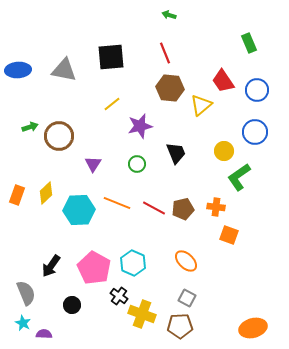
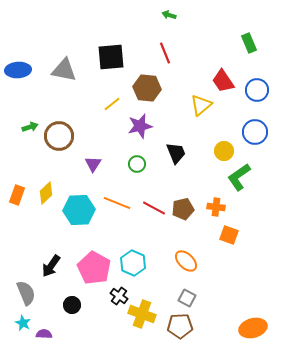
brown hexagon at (170, 88): moved 23 px left
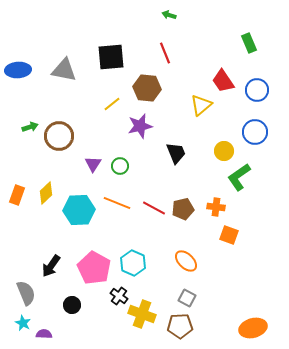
green circle at (137, 164): moved 17 px left, 2 px down
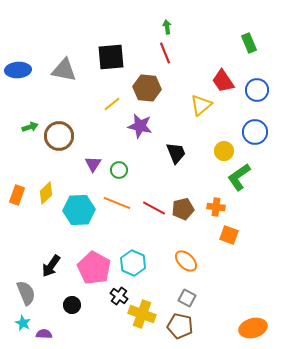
green arrow at (169, 15): moved 2 px left, 12 px down; rotated 64 degrees clockwise
purple star at (140, 126): rotated 25 degrees clockwise
green circle at (120, 166): moved 1 px left, 4 px down
brown pentagon at (180, 326): rotated 15 degrees clockwise
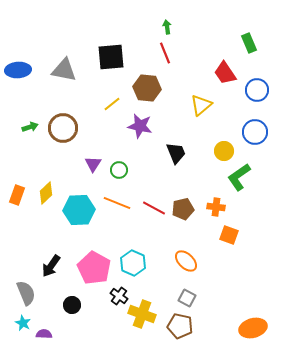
red trapezoid at (223, 81): moved 2 px right, 8 px up
brown circle at (59, 136): moved 4 px right, 8 px up
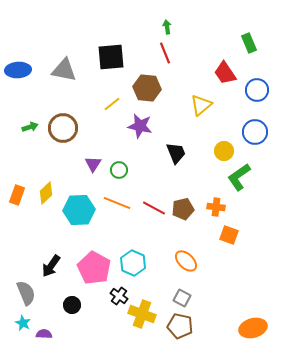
gray square at (187, 298): moved 5 px left
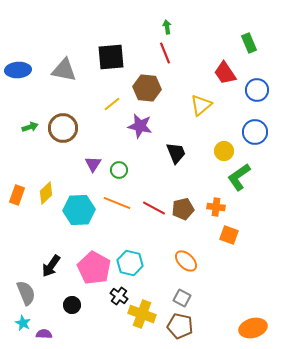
cyan hexagon at (133, 263): moved 3 px left; rotated 10 degrees counterclockwise
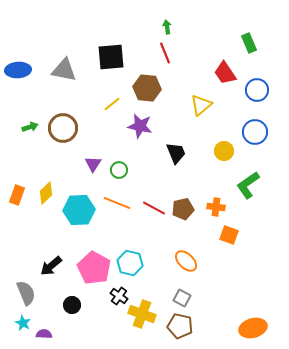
green L-shape at (239, 177): moved 9 px right, 8 px down
black arrow at (51, 266): rotated 15 degrees clockwise
